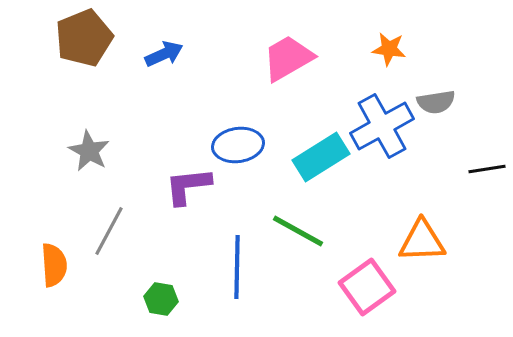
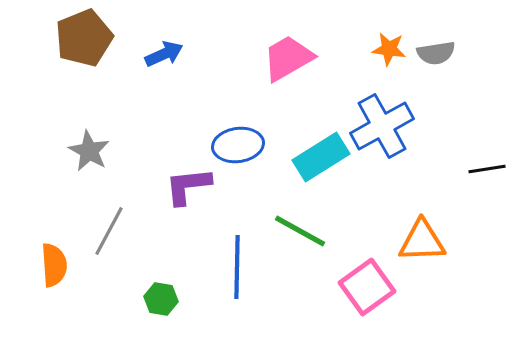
gray semicircle: moved 49 px up
green line: moved 2 px right
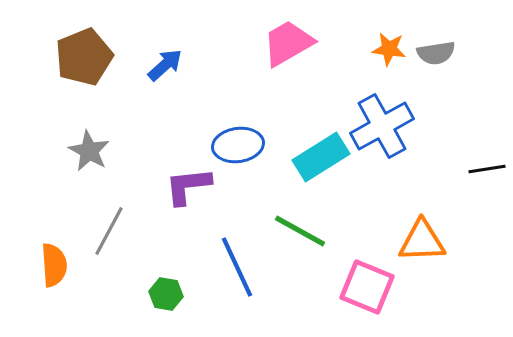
brown pentagon: moved 19 px down
blue arrow: moved 1 px right, 11 px down; rotated 18 degrees counterclockwise
pink trapezoid: moved 15 px up
blue line: rotated 26 degrees counterclockwise
pink square: rotated 32 degrees counterclockwise
green hexagon: moved 5 px right, 5 px up
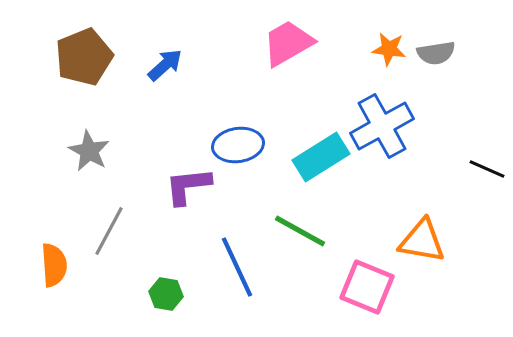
black line: rotated 33 degrees clockwise
orange triangle: rotated 12 degrees clockwise
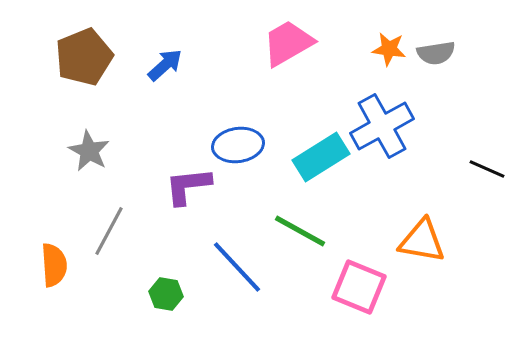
blue line: rotated 18 degrees counterclockwise
pink square: moved 8 px left
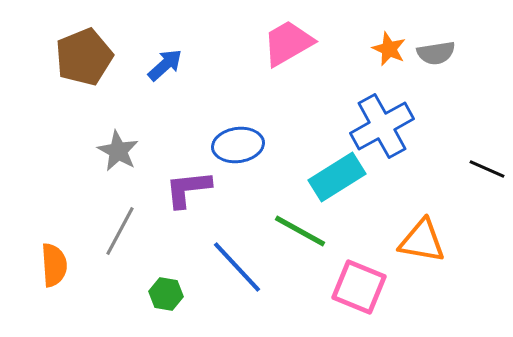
orange star: rotated 16 degrees clockwise
gray star: moved 29 px right
cyan rectangle: moved 16 px right, 20 px down
purple L-shape: moved 3 px down
gray line: moved 11 px right
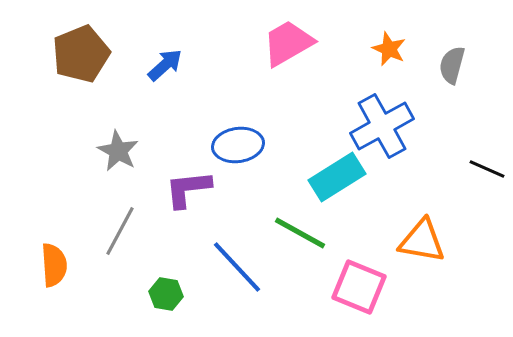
gray semicircle: moved 16 px right, 12 px down; rotated 114 degrees clockwise
brown pentagon: moved 3 px left, 3 px up
green line: moved 2 px down
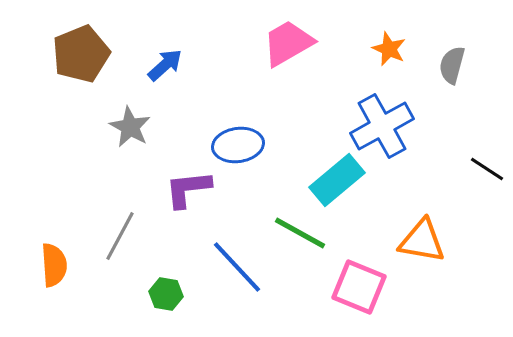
gray star: moved 12 px right, 24 px up
black line: rotated 9 degrees clockwise
cyan rectangle: moved 3 px down; rotated 8 degrees counterclockwise
gray line: moved 5 px down
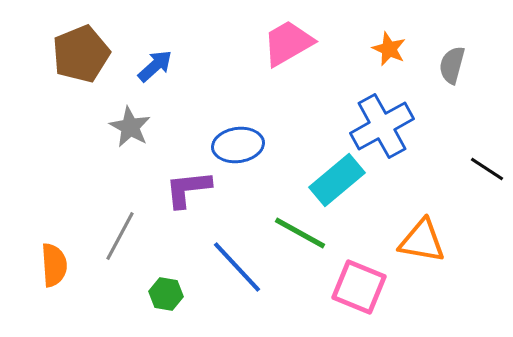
blue arrow: moved 10 px left, 1 px down
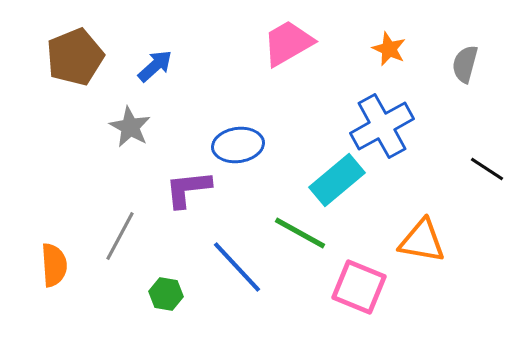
brown pentagon: moved 6 px left, 3 px down
gray semicircle: moved 13 px right, 1 px up
